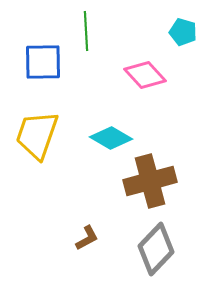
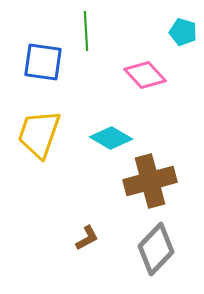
blue square: rotated 9 degrees clockwise
yellow trapezoid: moved 2 px right, 1 px up
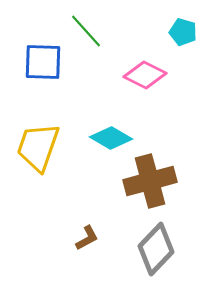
green line: rotated 39 degrees counterclockwise
blue square: rotated 6 degrees counterclockwise
pink diamond: rotated 21 degrees counterclockwise
yellow trapezoid: moved 1 px left, 13 px down
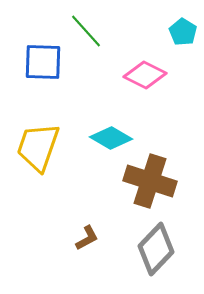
cyan pentagon: rotated 16 degrees clockwise
brown cross: rotated 33 degrees clockwise
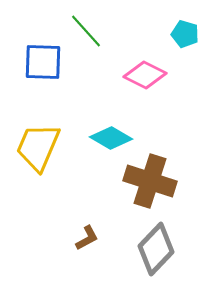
cyan pentagon: moved 2 px right, 2 px down; rotated 16 degrees counterclockwise
yellow trapezoid: rotated 4 degrees clockwise
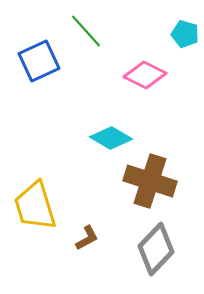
blue square: moved 4 px left, 1 px up; rotated 27 degrees counterclockwise
yellow trapezoid: moved 3 px left, 59 px down; rotated 40 degrees counterclockwise
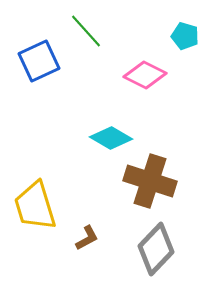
cyan pentagon: moved 2 px down
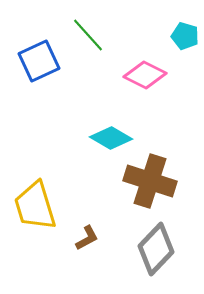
green line: moved 2 px right, 4 px down
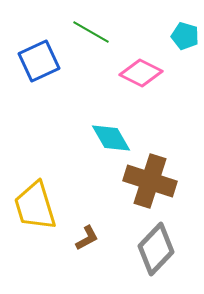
green line: moved 3 px right, 3 px up; rotated 18 degrees counterclockwise
pink diamond: moved 4 px left, 2 px up
cyan diamond: rotated 30 degrees clockwise
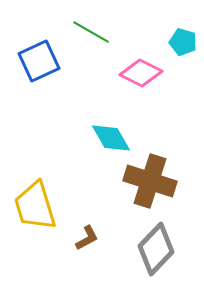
cyan pentagon: moved 2 px left, 6 px down
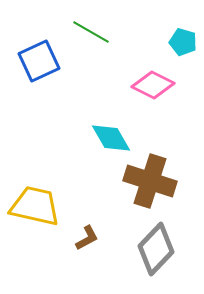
pink diamond: moved 12 px right, 12 px down
yellow trapezoid: rotated 120 degrees clockwise
